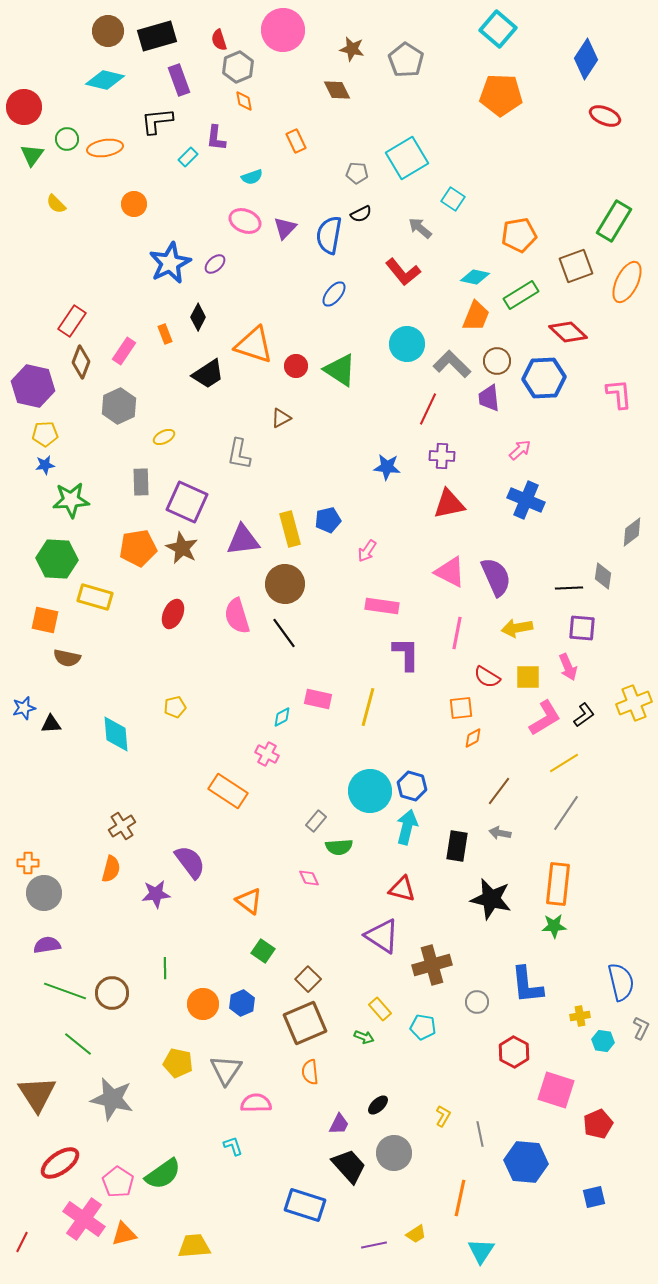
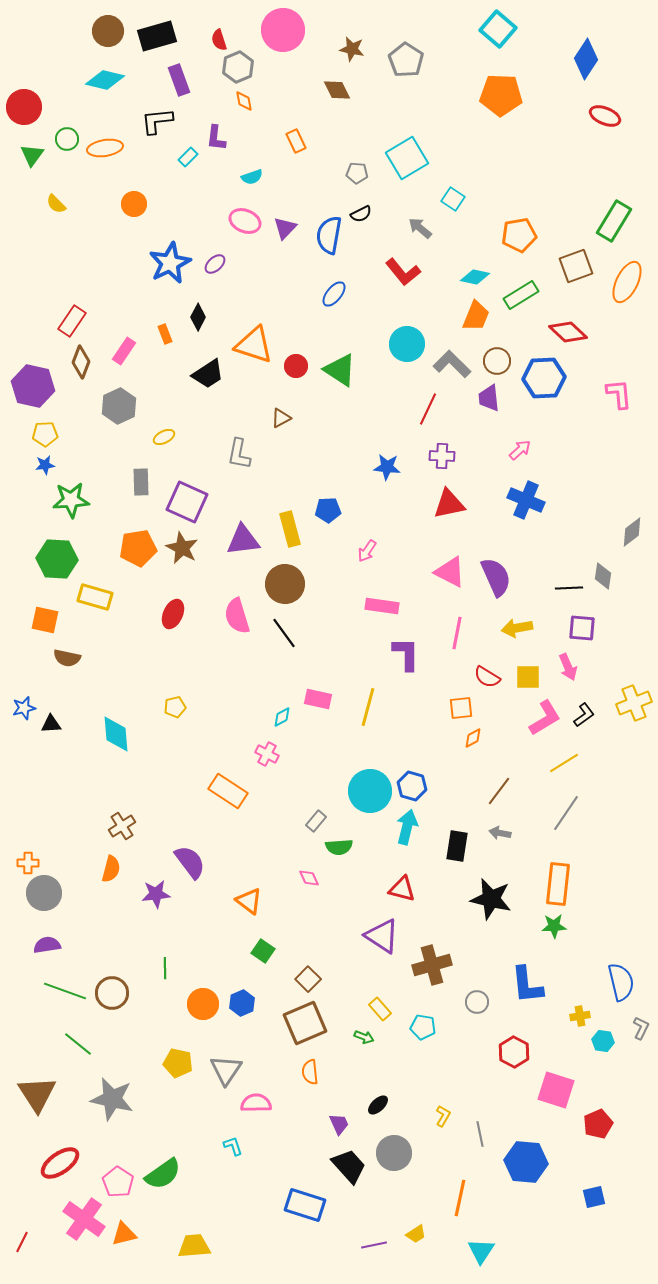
blue pentagon at (328, 520): moved 10 px up; rotated 10 degrees clockwise
purple trapezoid at (339, 1124): rotated 50 degrees counterclockwise
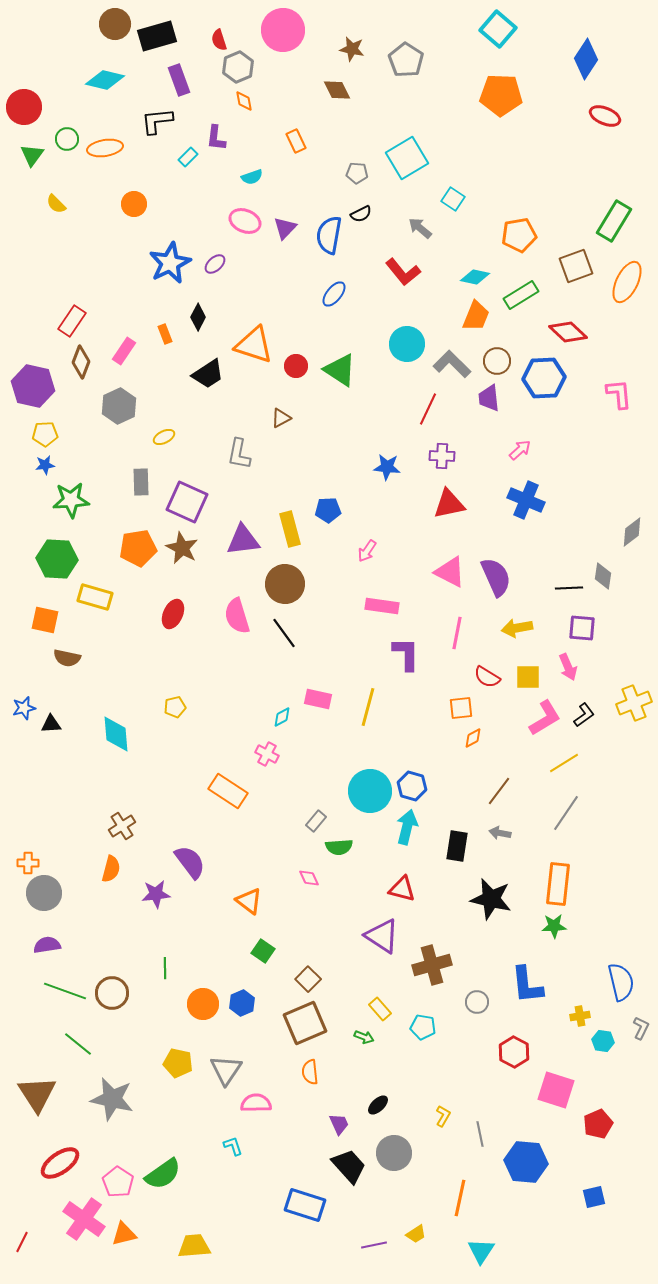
brown circle at (108, 31): moved 7 px right, 7 px up
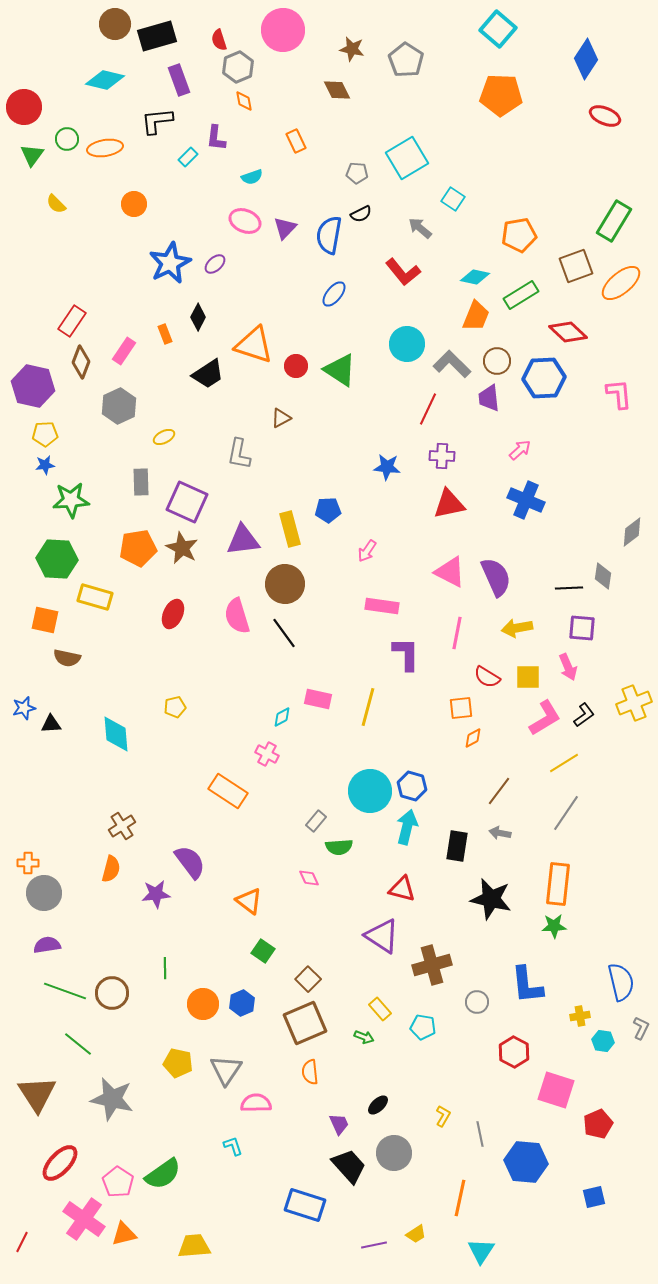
orange ellipse at (627, 282): moved 6 px left, 1 px down; rotated 24 degrees clockwise
red ellipse at (60, 1163): rotated 12 degrees counterclockwise
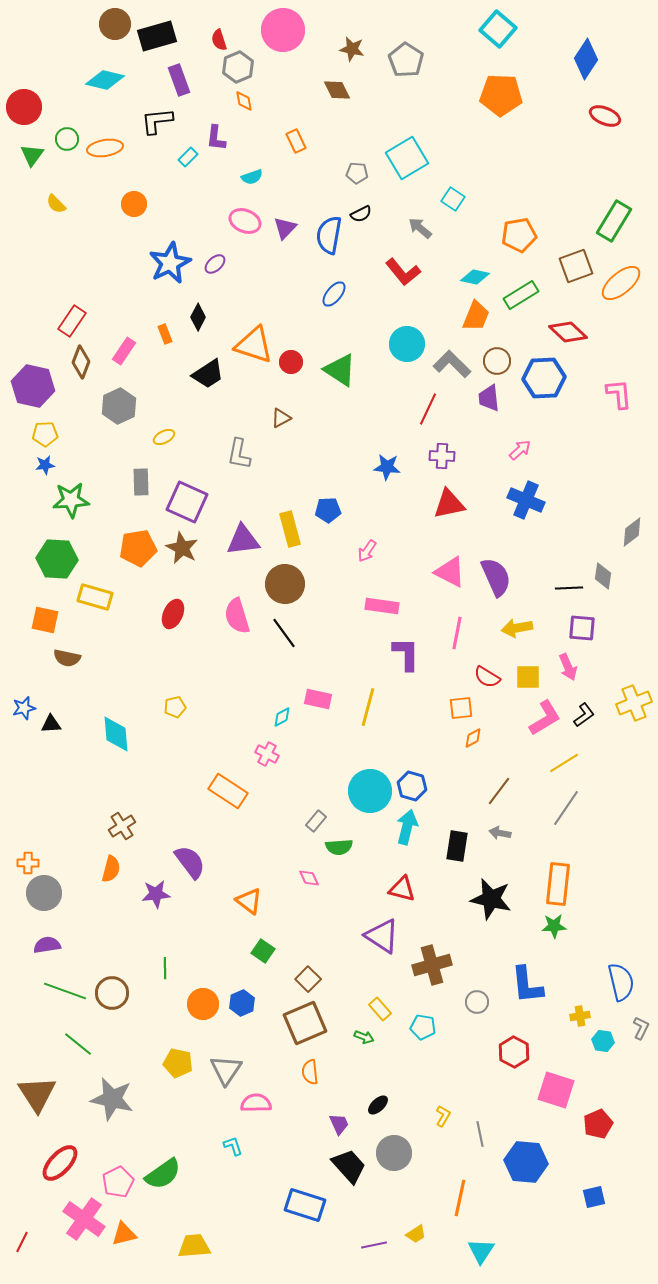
red circle at (296, 366): moved 5 px left, 4 px up
gray line at (566, 813): moved 5 px up
pink pentagon at (118, 1182): rotated 12 degrees clockwise
